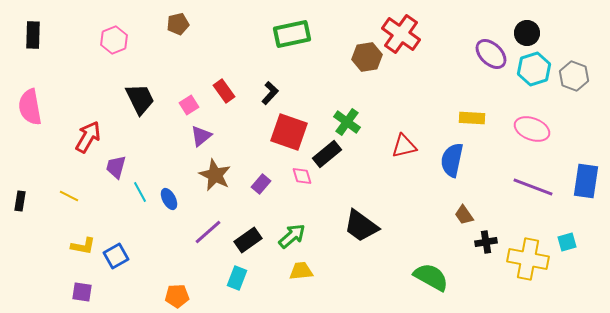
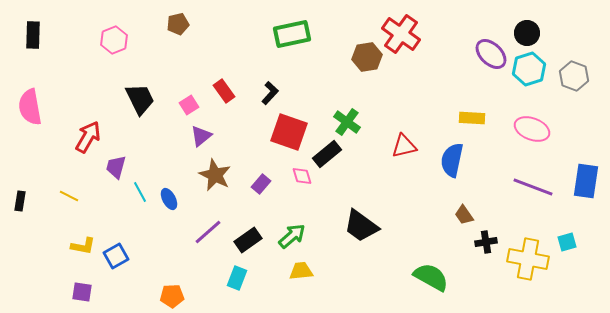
cyan hexagon at (534, 69): moved 5 px left
orange pentagon at (177, 296): moved 5 px left
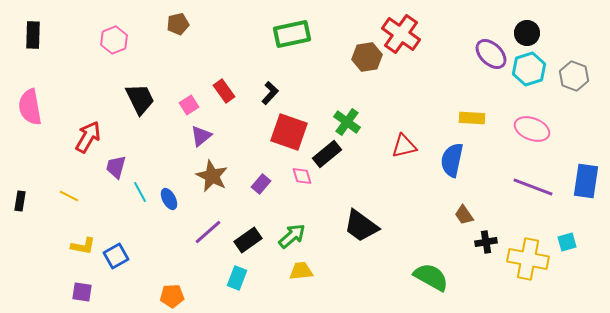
brown star at (215, 175): moved 3 px left, 1 px down
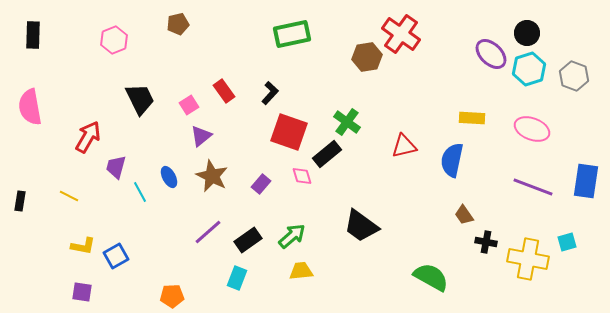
blue ellipse at (169, 199): moved 22 px up
black cross at (486, 242): rotated 20 degrees clockwise
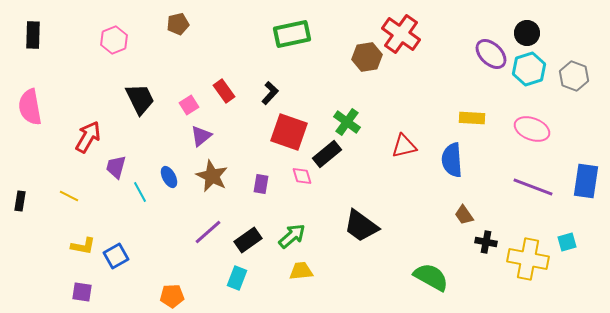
blue semicircle at (452, 160): rotated 16 degrees counterclockwise
purple rectangle at (261, 184): rotated 30 degrees counterclockwise
